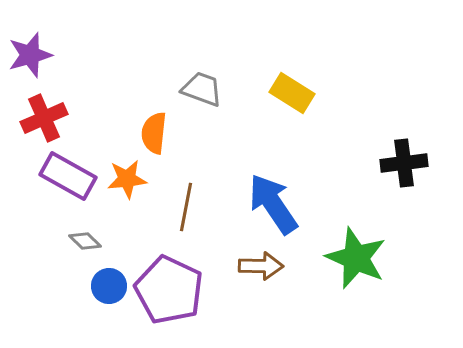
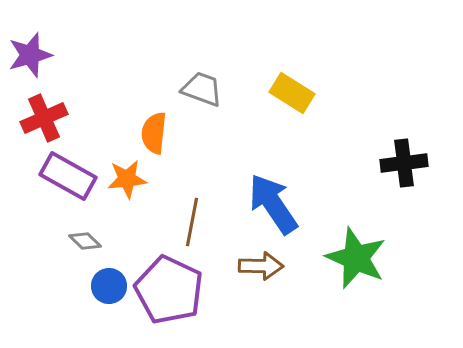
brown line: moved 6 px right, 15 px down
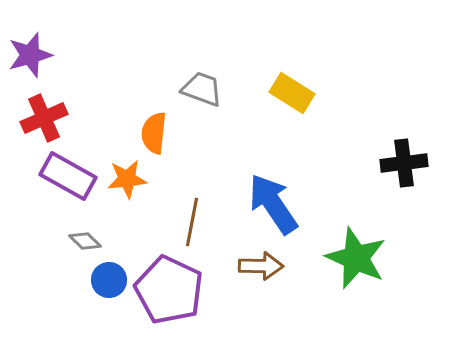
blue circle: moved 6 px up
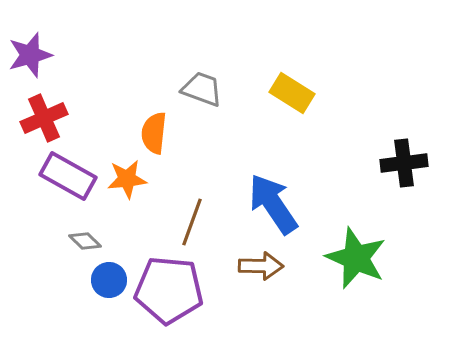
brown line: rotated 9 degrees clockwise
purple pentagon: rotated 20 degrees counterclockwise
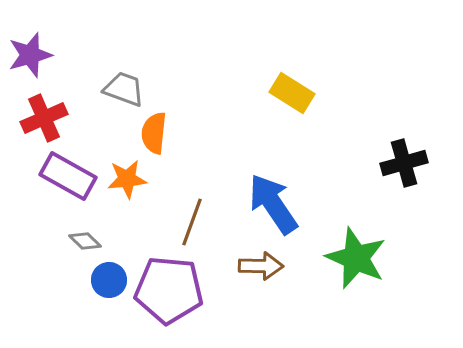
gray trapezoid: moved 78 px left
black cross: rotated 9 degrees counterclockwise
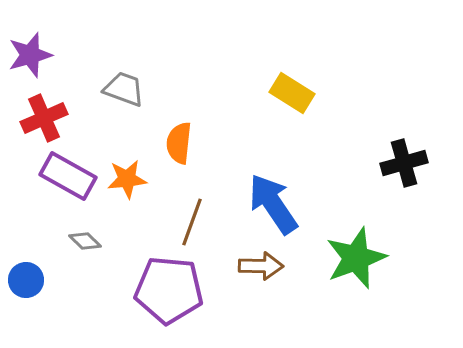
orange semicircle: moved 25 px right, 10 px down
green star: rotated 28 degrees clockwise
blue circle: moved 83 px left
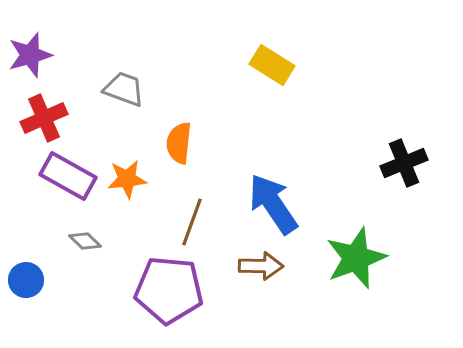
yellow rectangle: moved 20 px left, 28 px up
black cross: rotated 6 degrees counterclockwise
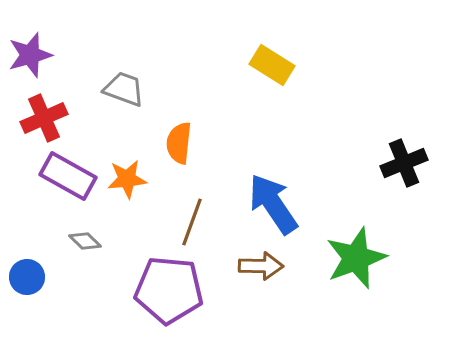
blue circle: moved 1 px right, 3 px up
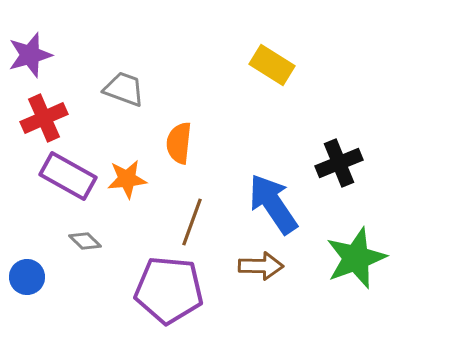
black cross: moved 65 px left
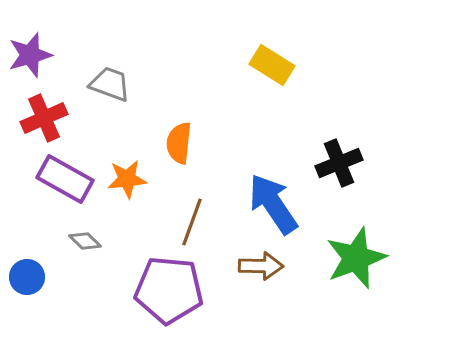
gray trapezoid: moved 14 px left, 5 px up
purple rectangle: moved 3 px left, 3 px down
